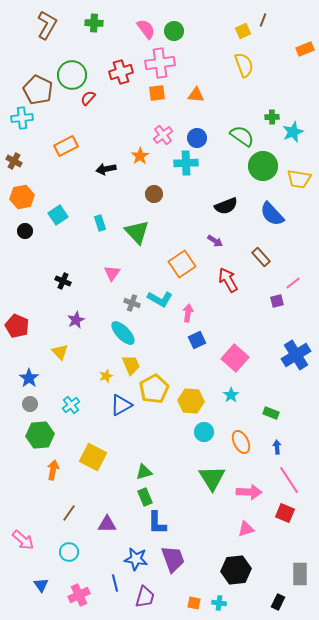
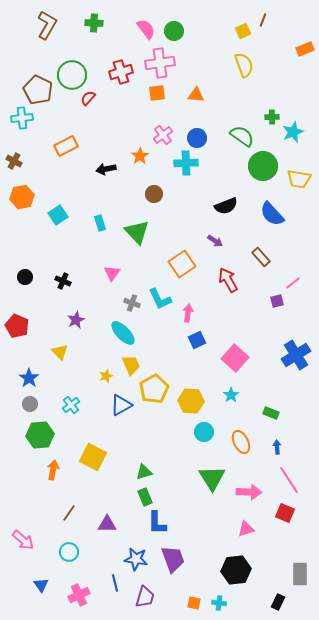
black circle at (25, 231): moved 46 px down
cyan L-shape at (160, 299): rotated 35 degrees clockwise
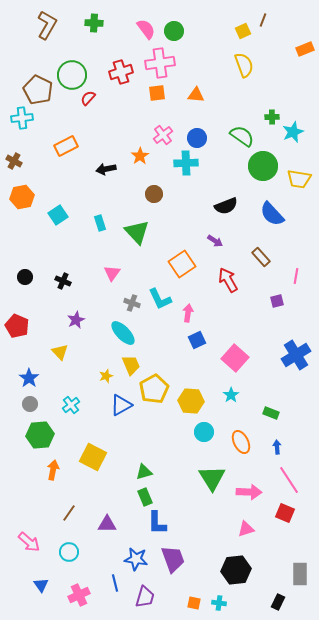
pink line at (293, 283): moved 3 px right, 7 px up; rotated 42 degrees counterclockwise
pink arrow at (23, 540): moved 6 px right, 2 px down
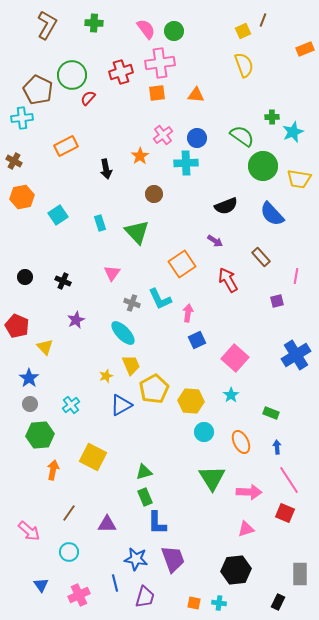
black arrow at (106, 169): rotated 90 degrees counterclockwise
yellow triangle at (60, 352): moved 15 px left, 5 px up
pink arrow at (29, 542): moved 11 px up
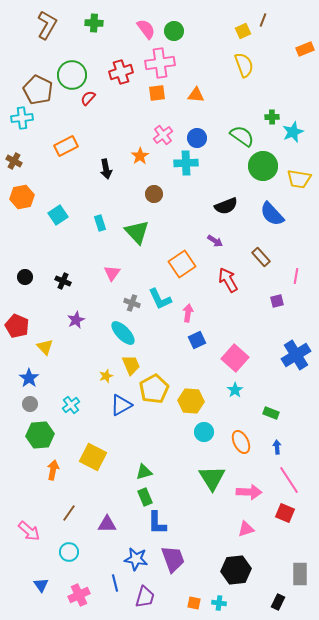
cyan star at (231, 395): moved 4 px right, 5 px up
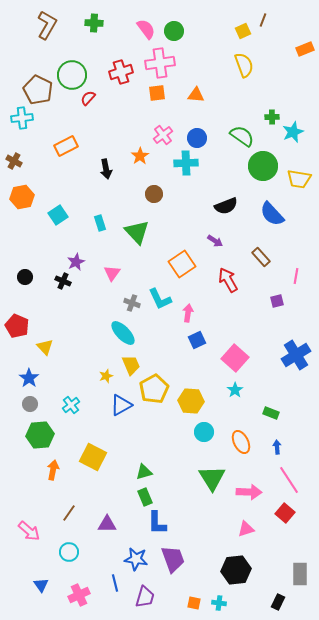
purple star at (76, 320): moved 58 px up
red square at (285, 513): rotated 18 degrees clockwise
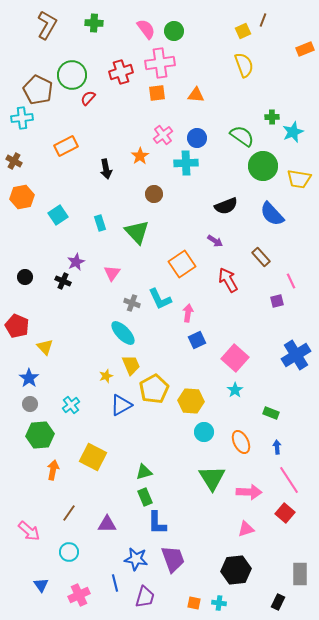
pink line at (296, 276): moved 5 px left, 5 px down; rotated 35 degrees counterclockwise
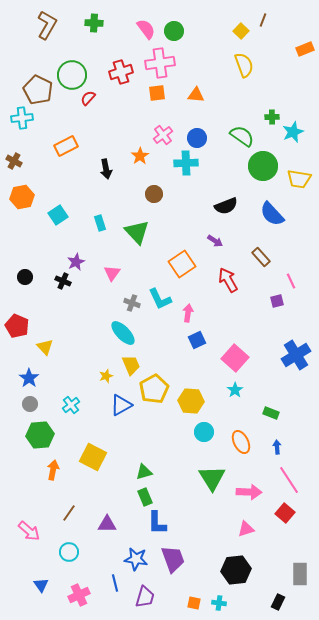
yellow square at (243, 31): moved 2 px left; rotated 21 degrees counterclockwise
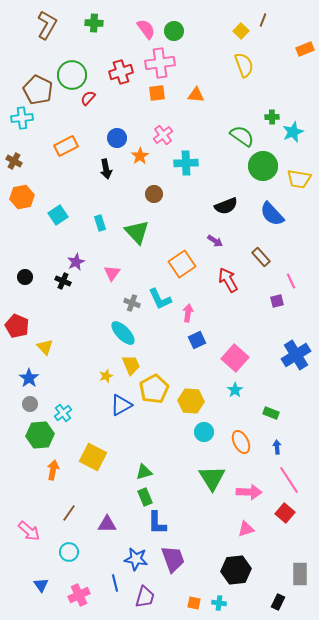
blue circle at (197, 138): moved 80 px left
cyan cross at (71, 405): moved 8 px left, 8 px down
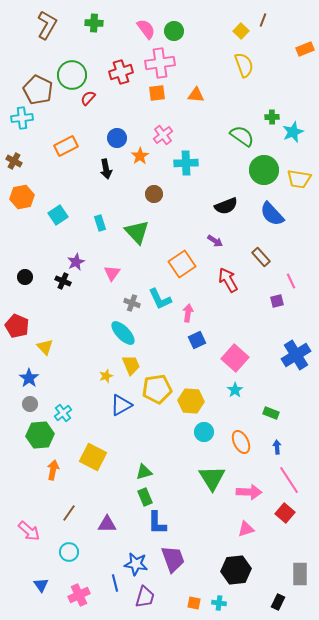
green circle at (263, 166): moved 1 px right, 4 px down
yellow pentagon at (154, 389): moved 3 px right; rotated 20 degrees clockwise
blue star at (136, 559): moved 5 px down
